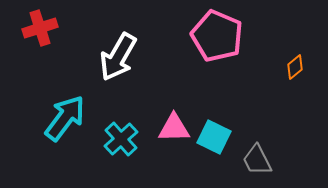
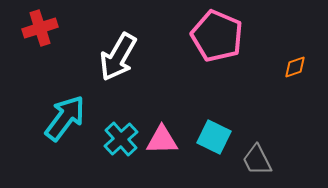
orange diamond: rotated 20 degrees clockwise
pink triangle: moved 12 px left, 12 px down
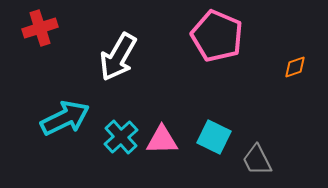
cyan arrow: rotated 27 degrees clockwise
cyan cross: moved 2 px up
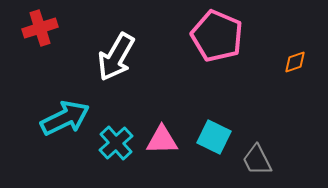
white arrow: moved 2 px left
orange diamond: moved 5 px up
cyan cross: moved 5 px left, 6 px down
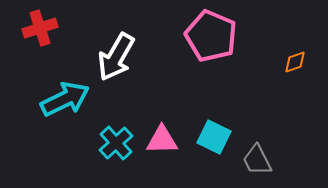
pink pentagon: moved 6 px left
cyan arrow: moved 19 px up
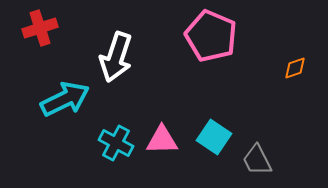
white arrow: rotated 12 degrees counterclockwise
orange diamond: moved 6 px down
cyan square: rotated 8 degrees clockwise
cyan cross: rotated 20 degrees counterclockwise
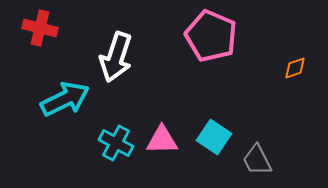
red cross: rotated 32 degrees clockwise
